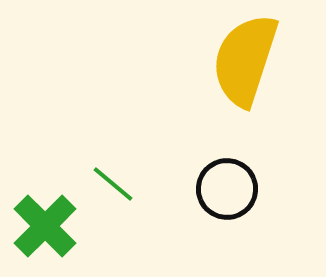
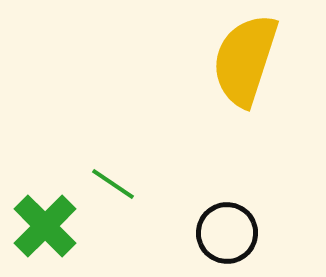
green line: rotated 6 degrees counterclockwise
black circle: moved 44 px down
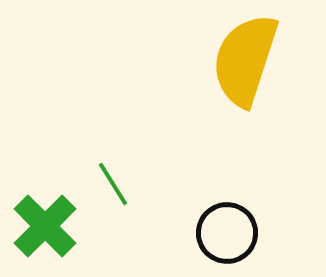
green line: rotated 24 degrees clockwise
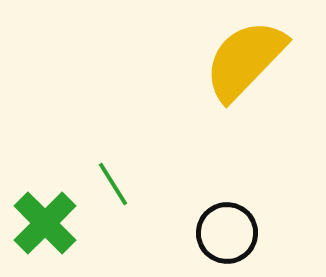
yellow semicircle: rotated 26 degrees clockwise
green cross: moved 3 px up
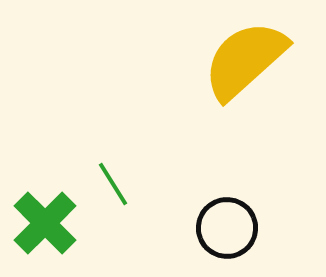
yellow semicircle: rotated 4 degrees clockwise
black circle: moved 5 px up
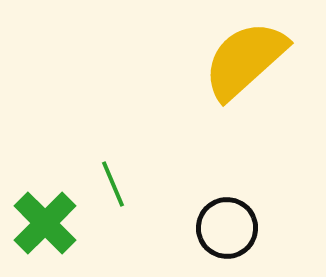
green line: rotated 9 degrees clockwise
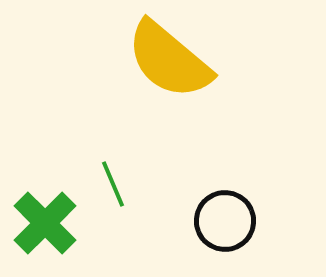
yellow semicircle: moved 76 px left; rotated 98 degrees counterclockwise
black circle: moved 2 px left, 7 px up
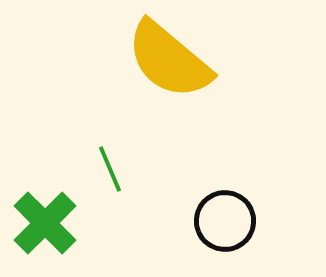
green line: moved 3 px left, 15 px up
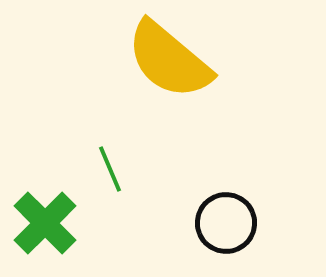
black circle: moved 1 px right, 2 px down
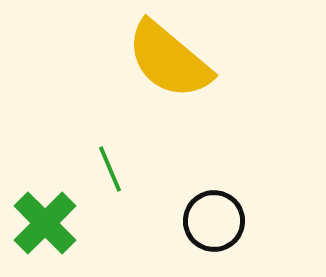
black circle: moved 12 px left, 2 px up
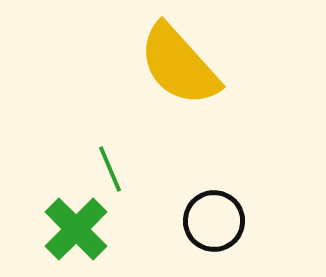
yellow semicircle: moved 10 px right, 5 px down; rotated 8 degrees clockwise
green cross: moved 31 px right, 6 px down
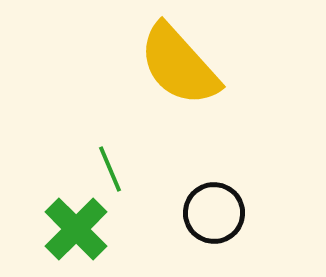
black circle: moved 8 px up
